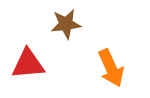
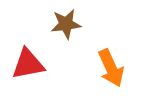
red triangle: rotated 6 degrees counterclockwise
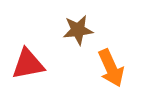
brown star: moved 12 px right, 6 px down
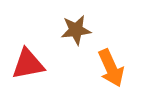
brown star: moved 2 px left
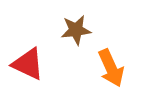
red triangle: rotated 36 degrees clockwise
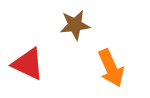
brown star: moved 1 px left, 5 px up
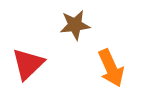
red triangle: rotated 51 degrees clockwise
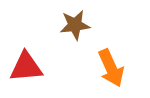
red triangle: moved 2 px left, 3 px down; rotated 39 degrees clockwise
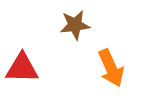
red triangle: moved 4 px left, 1 px down; rotated 6 degrees clockwise
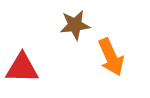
orange arrow: moved 11 px up
